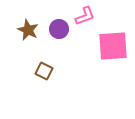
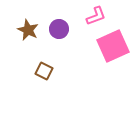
pink L-shape: moved 11 px right
pink square: rotated 20 degrees counterclockwise
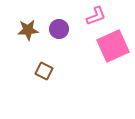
brown star: rotated 30 degrees counterclockwise
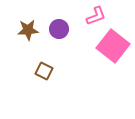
pink square: rotated 28 degrees counterclockwise
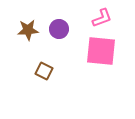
pink L-shape: moved 6 px right, 2 px down
pink square: moved 12 px left, 5 px down; rotated 32 degrees counterclockwise
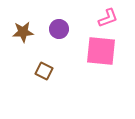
pink L-shape: moved 6 px right
brown star: moved 5 px left, 2 px down
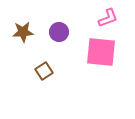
purple circle: moved 3 px down
pink square: moved 1 px down
brown square: rotated 30 degrees clockwise
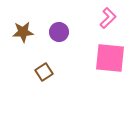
pink L-shape: rotated 25 degrees counterclockwise
pink square: moved 9 px right, 6 px down
brown square: moved 1 px down
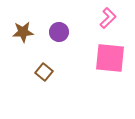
brown square: rotated 18 degrees counterclockwise
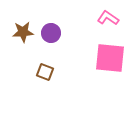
pink L-shape: rotated 100 degrees counterclockwise
purple circle: moved 8 px left, 1 px down
brown square: moved 1 px right; rotated 18 degrees counterclockwise
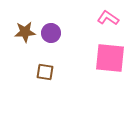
brown star: moved 2 px right
brown square: rotated 12 degrees counterclockwise
